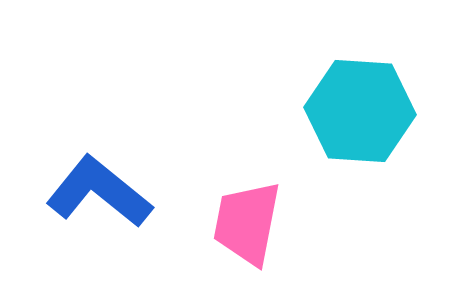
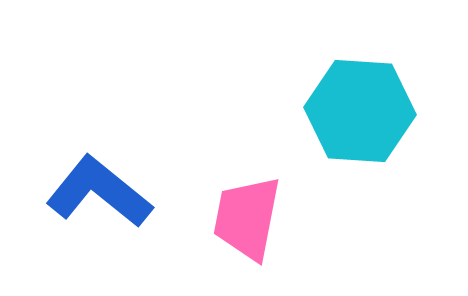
pink trapezoid: moved 5 px up
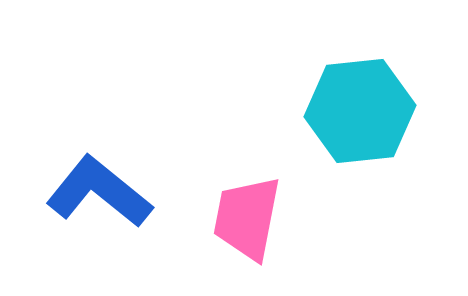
cyan hexagon: rotated 10 degrees counterclockwise
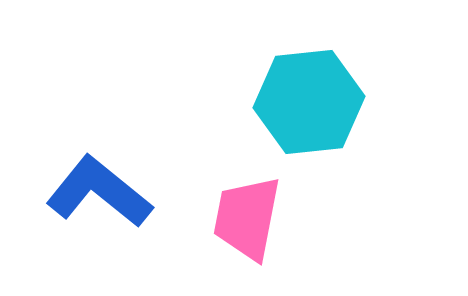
cyan hexagon: moved 51 px left, 9 px up
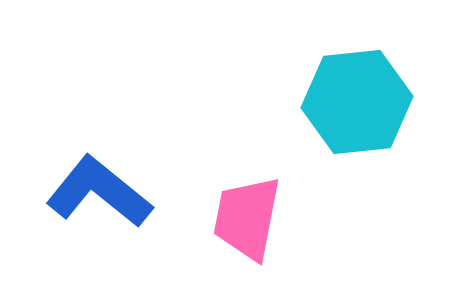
cyan hexagon: moved 48 px right
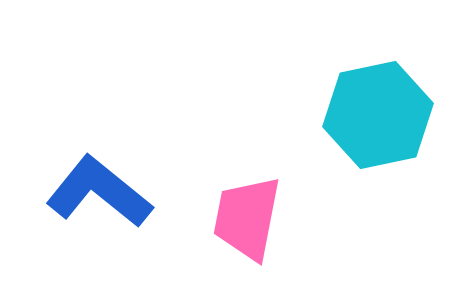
cyan hexagon: moved 21 px right, 13 px down; rotated 6 degrees counterclockwise
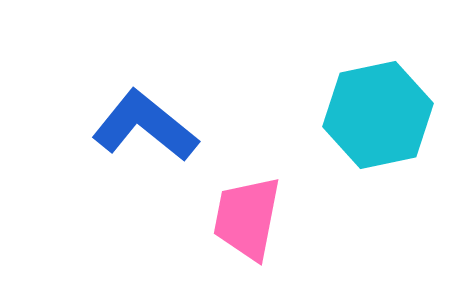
blue L-shape: moved 46 px right, 66 px up
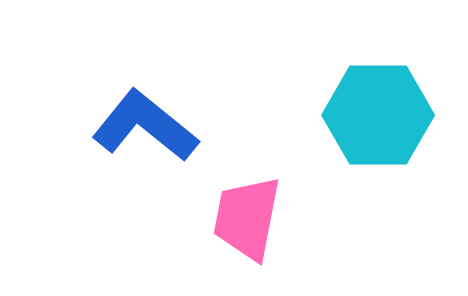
cyan hexagon: rotated 12 degrees clockwise
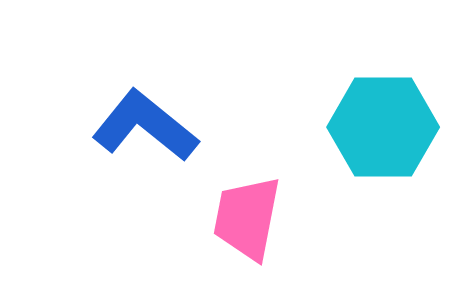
cyan hexagon: moved 5 px right, 12 px down
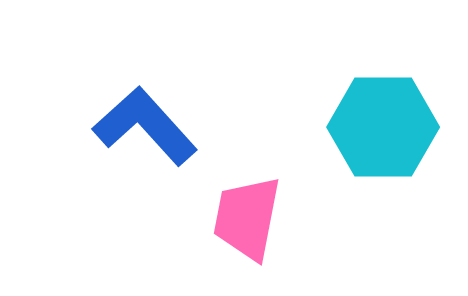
blue L-shape: rotated 9 degrees clockwise
